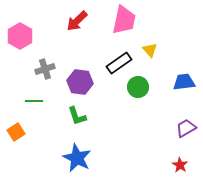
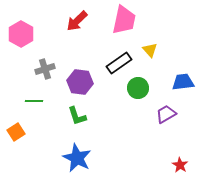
pink hexagon: moved 1 px right, 2 px up
blue trapezoid: moved 1 px left
green circle: moved 1 px down
purple trapezoid: moved 20 px left, 14 px up
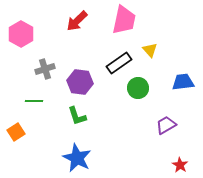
purple trapezoid: moved 11 px down
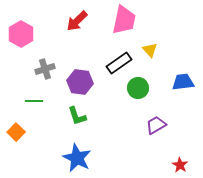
purple trapezoid: moved 10 px left
orange square: rotated 12 degrees counterclockwise
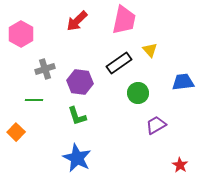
green circle: moved 5 px down
green line: moved 1 px up
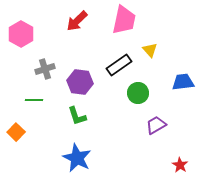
black rectangle: moved 2 px down
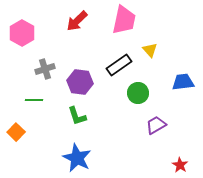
pink hexagon: moved 1 px right, 1 px up
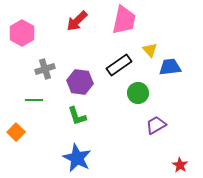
blue trapezoid: moved 13 px left, 15 px up
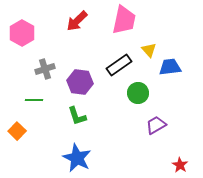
yellow triangle: moved 1 px left
orange square: moved 1 px right, 1 px up
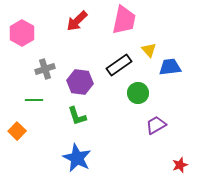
red star: rotated 21 degrees clockwise
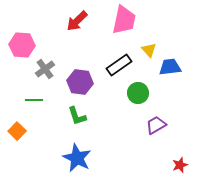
pink hexagon: moved 12 px down; rotated 25 degrees counterclockwise
gray cross: rotated 18 degrees counterclockwise
